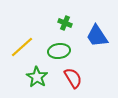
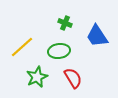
green star: rotated 15 degrees clockwise
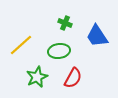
yellow line: moved 1 px left, 2 px up
red semicircle: rotated 60 degrees clockwise
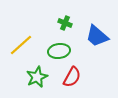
blue trapezoid: rotated 15 degrees counterclockwise
red semicircle: moved 1 px left, 1 px up
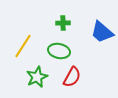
green cross: moved 2 px left; rotated 24 degrees counterclockwise
blue trapezoid: moved 5 px right, 4 px up
yellow line: moved 2 px right, 1 px down; rotated 15 degrees counterclockwise
green ellipse: rotated 20 degrees clockwise
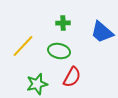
yellow line: rotated 10 degrees clockwise
green star: moved 7 px down; rotated 10 degrees clockwise
